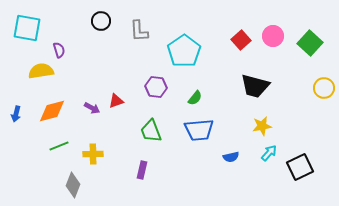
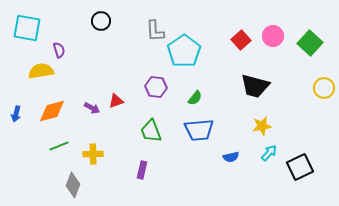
gray L-shape: moved 16 px right
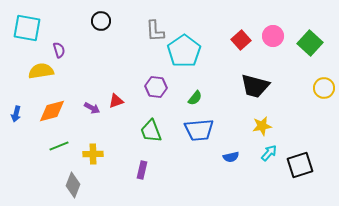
black square: moved 2 px up; rotated 8 degrees clockwise
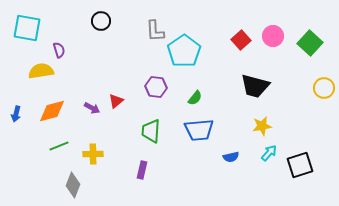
red triangle: rotated 21 degrees counterclockwise
green trapezoid: rotated 25 degrees clockwise
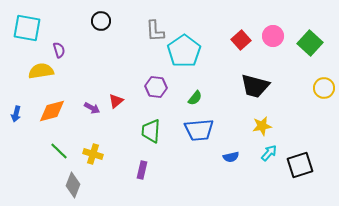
green line: moved 5 px down; rotated 66 degrees clockwise
yellow cross: rotated 18 degrees clockwise
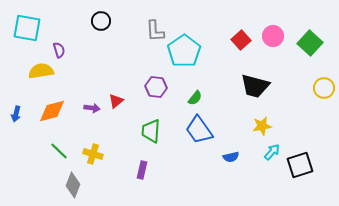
purple arrow: rotated 21 degrees counterclockwise
blue trapezoid: rotated 60 degrees clockwise
cyan arrow: moved 3 px right, 1 px up
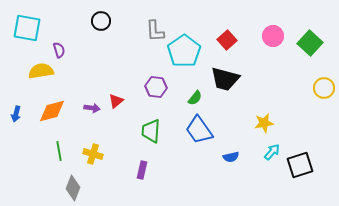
red square: moved 14 px left
black trapezoid: moved 30 px left, 7 px up
yellow star: moved 2 px right, 3 px up
green line: rotated 36 degrees clockwise
gray diamond: moved 3 px down
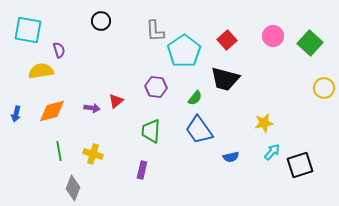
cyan square: moved 1 px right, 2 px down
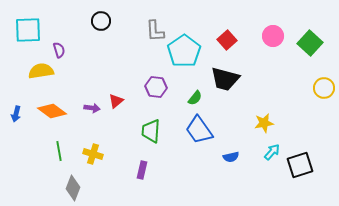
cyan square: rotated 12 degrees counterclockwise
orange diamond: rotated 52 degrees clockwise
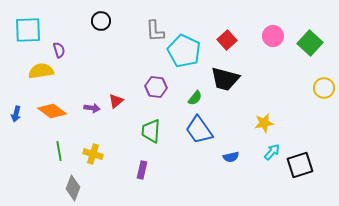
cyan pentagon: rotated 12 degrees counterclockwise
